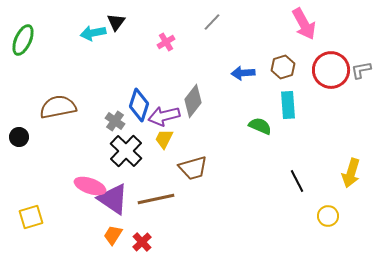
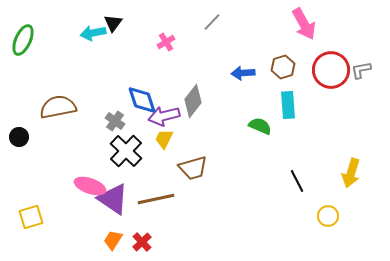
black triangle: moved 3 px left, 1 px down
blue diamond: moved 3 px right, 5 px up; rotated 36 degrees counterclockwise
orange trapezoid: moved 5 px down
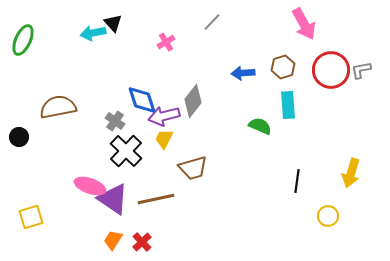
black triangle: rotated 18 degrees counterclockwise
black line: rotated 35 degrees clockwise
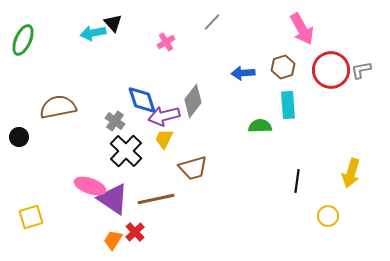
pink arrow: moved 2 px left, 5 px down
green semicircle: rotated 25 degrees counterclockwise
red cross: moved 7 px left, 10 px up
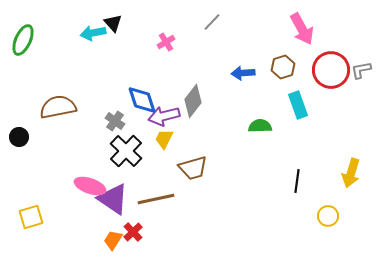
cyan rectangle: moved 10 px right; rotated 16 degrees counterclockwise
red cross: moved 2 px left
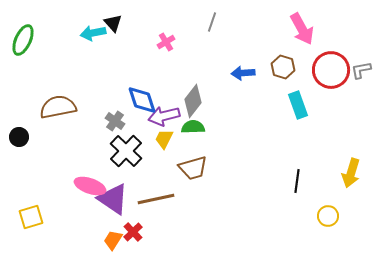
gray line: rotated 24 degrees counterclockwise
brown hexagon: rotated 25 degrees counterclockwise
green semicircle: moved 67 px left, 1 px down
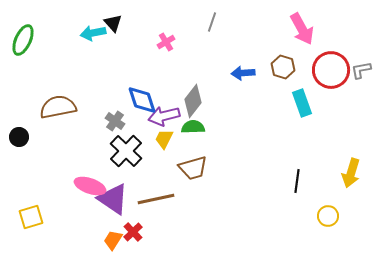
cyan rectangle: moved 4 px right, 2 px up
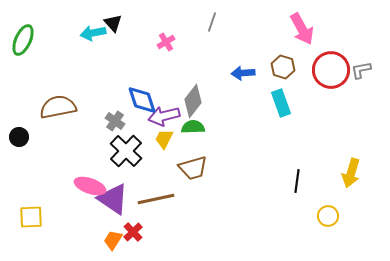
cyan rectangle: moved 21 px left
yellow square: rotated 15 degrees clockwise
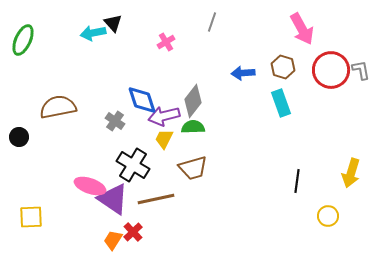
gray L-shape: rotated 90 degrees clockwise
black cross: moved 7 px right, 14 px down; rotated 12 degrees counterclockwise
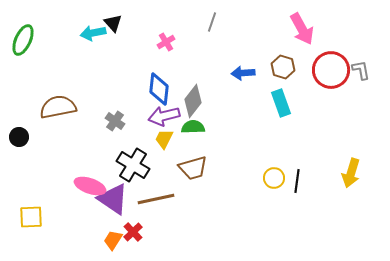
blue diamond: moved 17 px right, 11 px up; rotated 24 degrees clockwise
yellow circle: moved 54 px left, 38 px up
